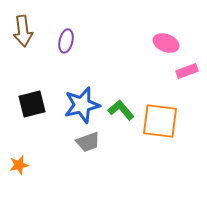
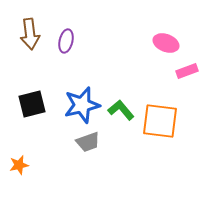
brown arrow: moved 7 px right, 3 px down
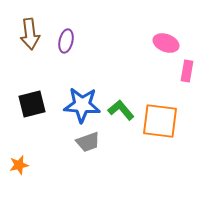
pink rectangle: rotated 60 degrees counterclockwise
blue star: rotated 18 degrees clockwise
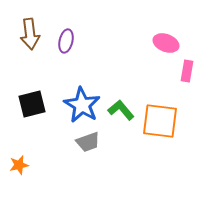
blue star: rotated 27 degrees clockwise
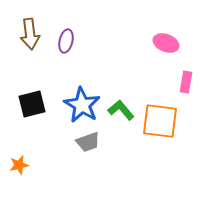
pink rectangle: moved 1 px left, 11 px down
